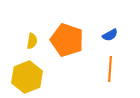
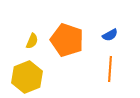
yellow semicircle: rotated 14 degrees clockwise
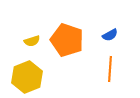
yellow semicircle: rotated 49 degrees clockwise
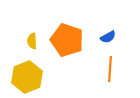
blue semicircle: moved 2 px left, 2 px down
yellow semicircle: rotated 105 degrees clockwise
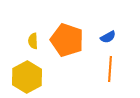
yellow semicircle: moved 1 px right
yellow hexagon: rotated 8 degrees counterclockwise
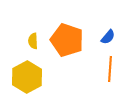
blue semicircle: rotated 21 degrees counterclockwise
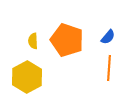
orange line: moved 1 px left, 1 px up
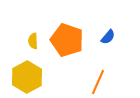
orange line: moved 11 px left, 14 px down; rotated 20 degrees clockwise
